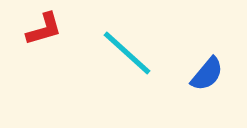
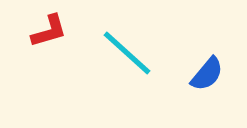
red L-shape: moved 5 px right, 2 px down
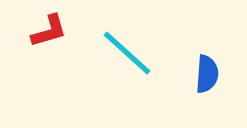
blue semicircle: rotated 36 degrees counterclockwise
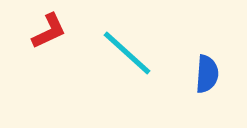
red L-shape: rotated 9 degrees counterclockwise
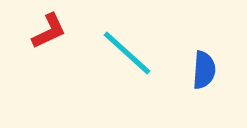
blue semicircle: moved 3 px left, 4 px up
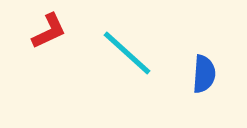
blue semicircle: moved 4 px down
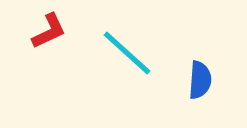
blue semicircle: moved 4 px left, 6 px down
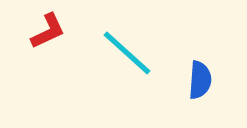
red L-shape: moved 1 px left
